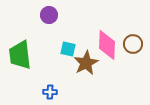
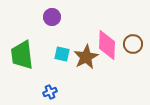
purple circle: moved 3 px right, 2 px down
cyan square: moved 6 px left, 5 px down
green trapezoid: moved 2 px right
brown star: moved 6 px up
blue cross: rotated 24 degrees counterclockwise
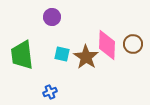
brown star: rotated 10 degrees counterclockwise
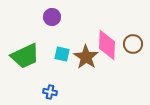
green trapezoid: moved 3 px right, 1 px down; rotated 108 degrees counterclockwise
blue cross: rotated 32 degrees clockwise
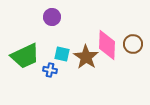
blue cross: moved 22 px up
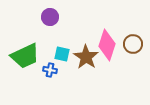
purple circle: moved 2 px left
pink diamond: rotated 16 degrees clockwise
